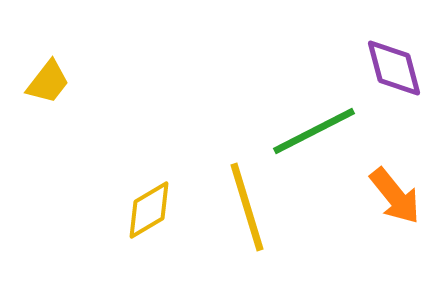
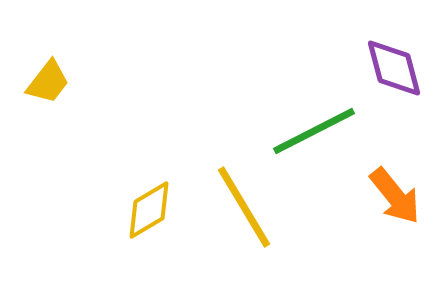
yellow line: moved 3 px left; rotated 14 degrees counterclockwise
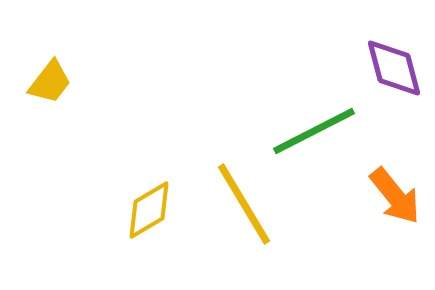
yellow trapezoid: moved 2 px right
yellow line: moved 3 px up
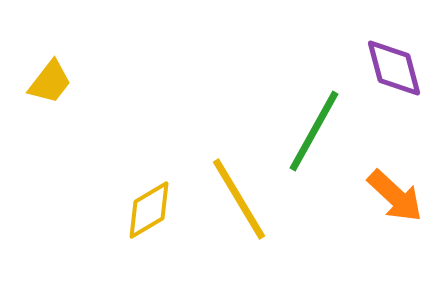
green line: rotated 34 degrees counterclockwise
orange arrow: rotated 8 degrees counterclockwise
yellow line: moved 5 px left, 5 px up
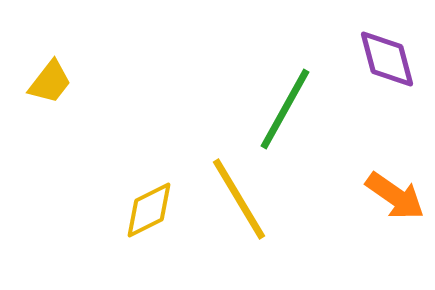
purple diamond: moved 7 px left, 9 px up
green line: moved 29 px left, 22 px up
orange arrow: rotated 8 degrees counterclockwise
yellow diamond: rotated 4 degrees clockwise
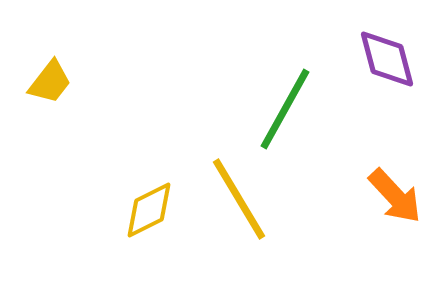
orange arrow: rotated 12 degrees clockwise
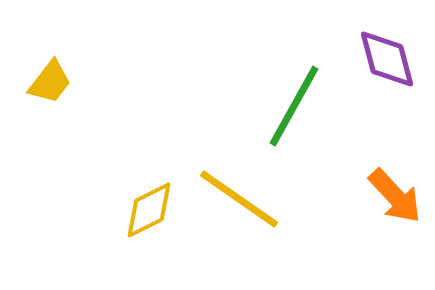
green line: moved 9 px right, 3 px up
yellow line: rotated 24 degrees counterclockwise
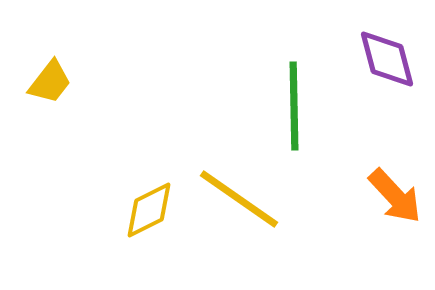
green line: rotated 30 degrees counterclockwise
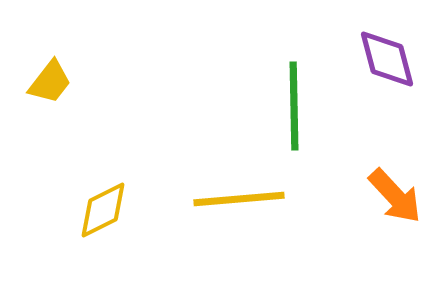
yellow line: rotated 40 degrees counterclockwise
yellow diamond: moved 46 px left
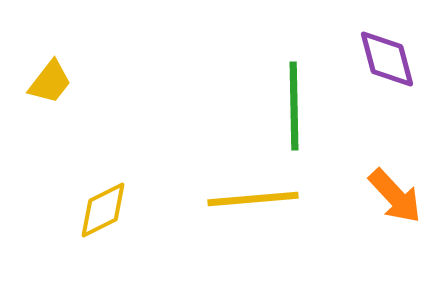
yellow line: moved 14 px right
